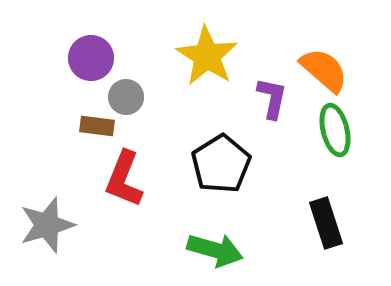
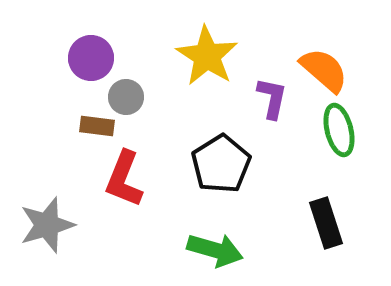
green ellipse: moved 4 px right
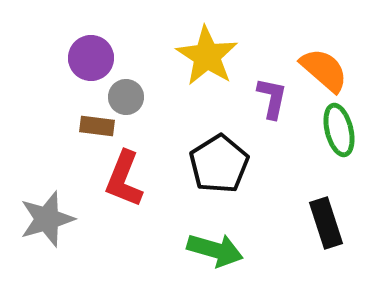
black pentagon: moved 2 px left
gray star: moved 6 px up
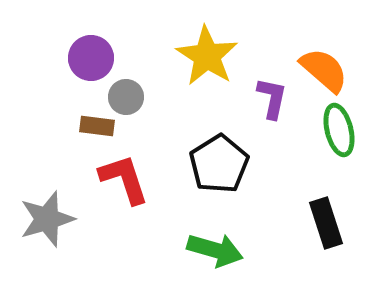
red L-shape: rotated 140 degrees clockwise
